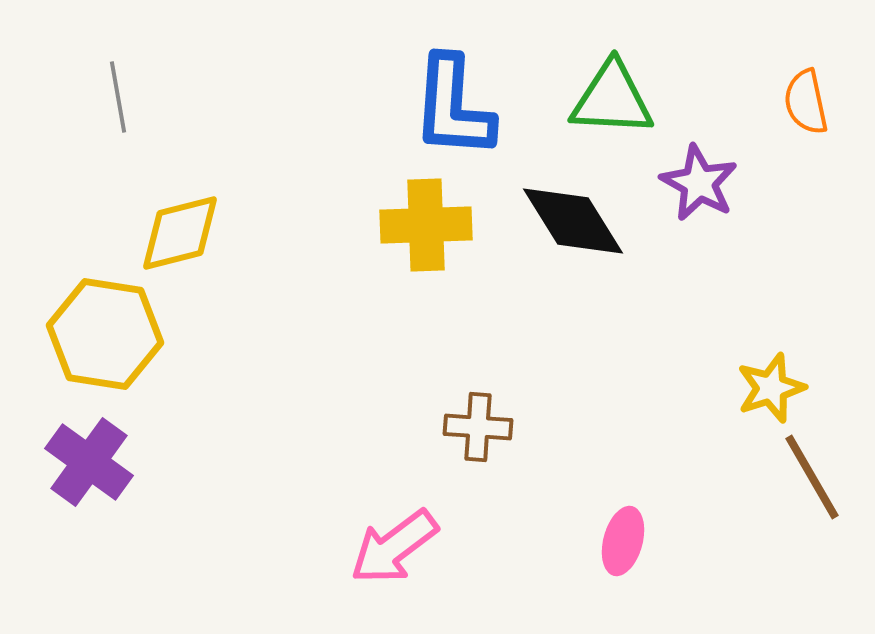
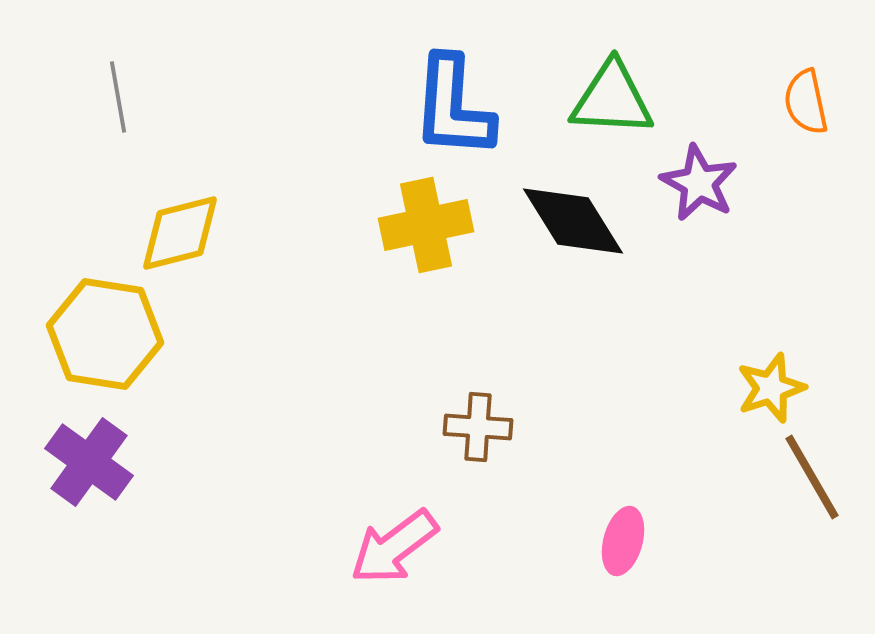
yellow cross: rotated 10 degrees counterclockwise
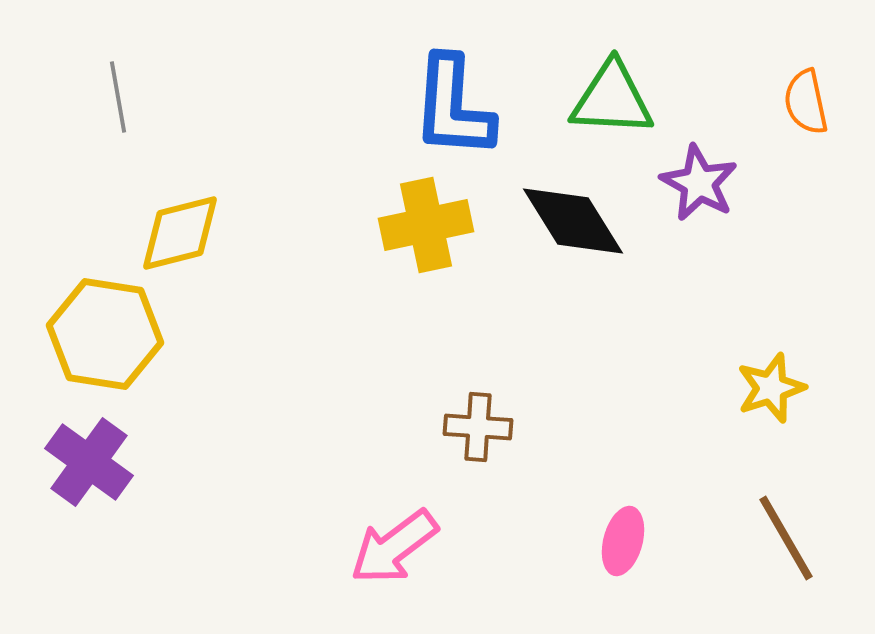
brown line: moved 26 px left, 61 px down
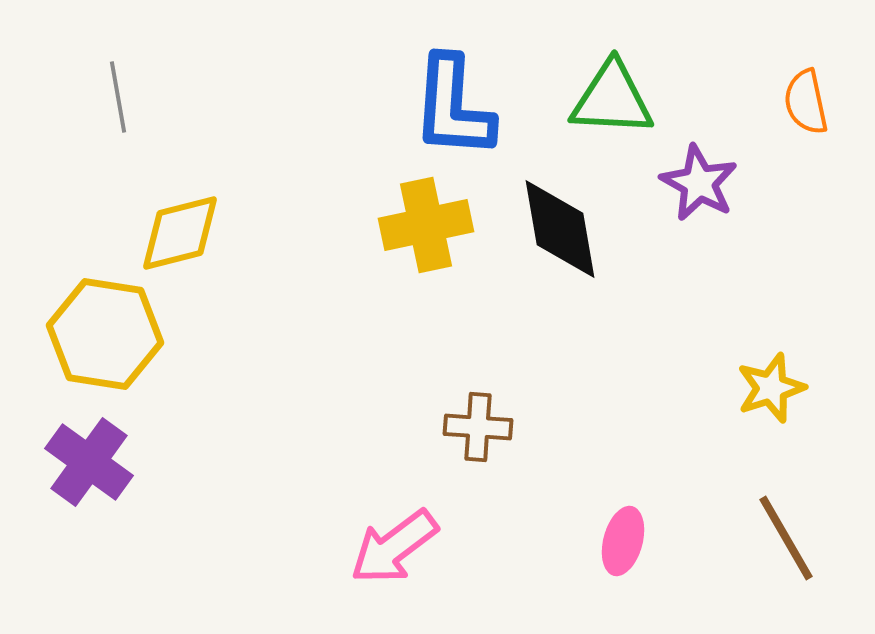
black diamond: moved 13 px left, 8 px down; rotated 22 degrees clockwise
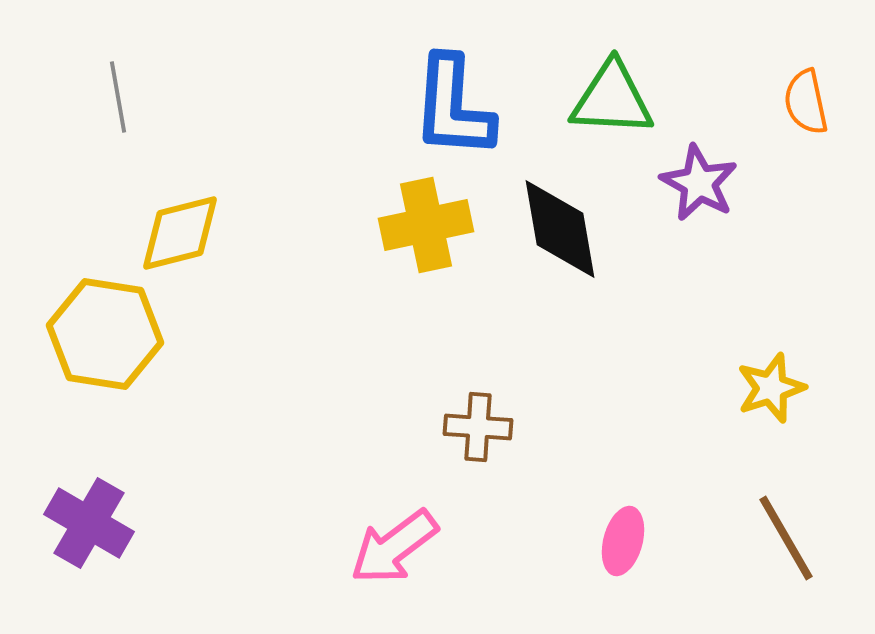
purple cross: moved 61 px down; rotated 6 degrees counterclockwise
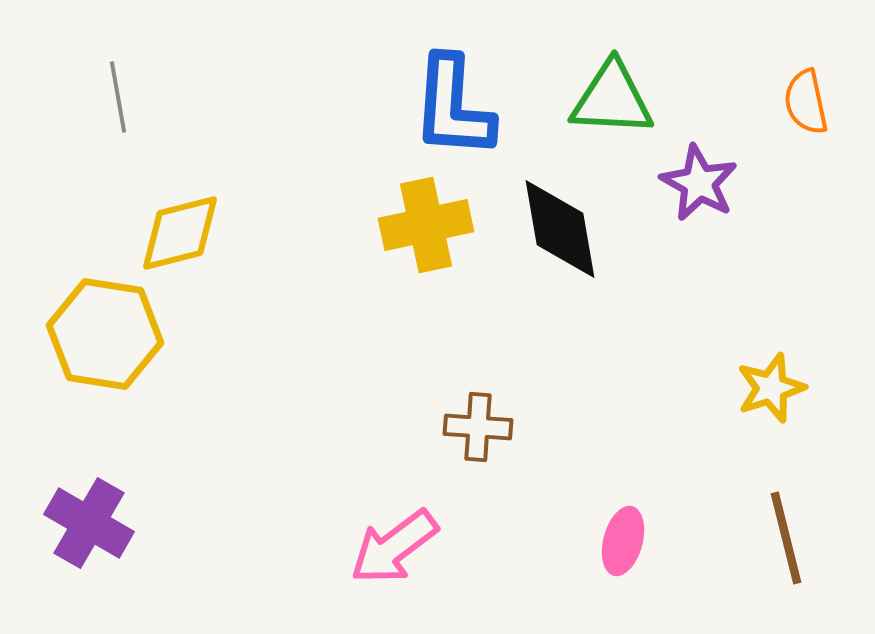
brown line: rotated 16 degrees clockwise
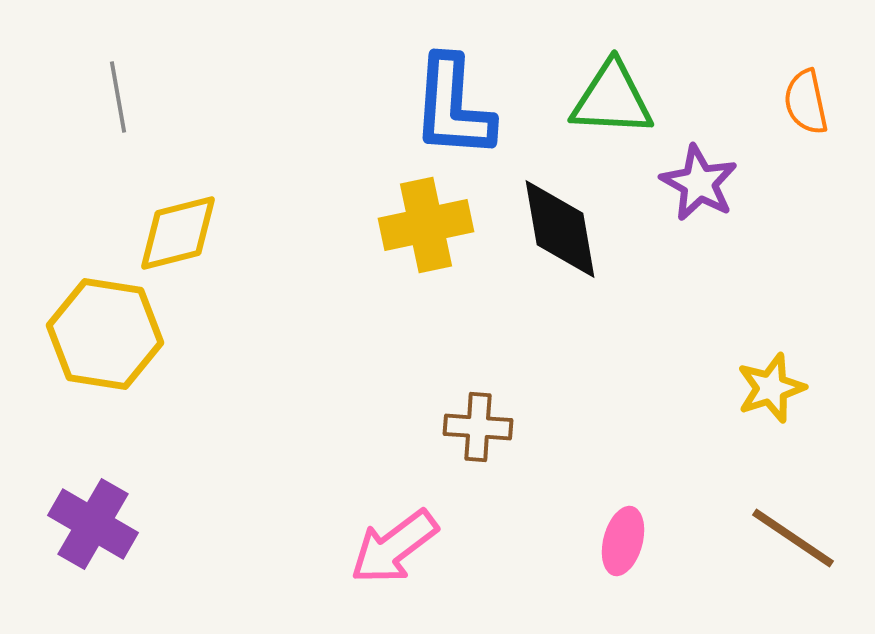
yellow diamond: moved 2 px left
purple cross: moved 4 px right, 1 px down
brown line: moved 7 px right; rotated 42 degrees counterclockwise
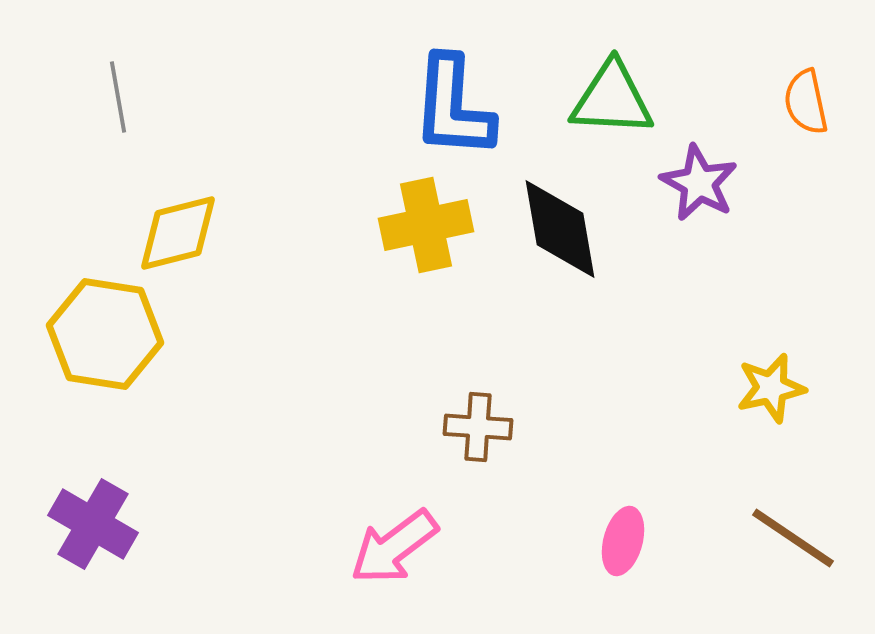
yellow star: rotated 6 degrees clockwise
